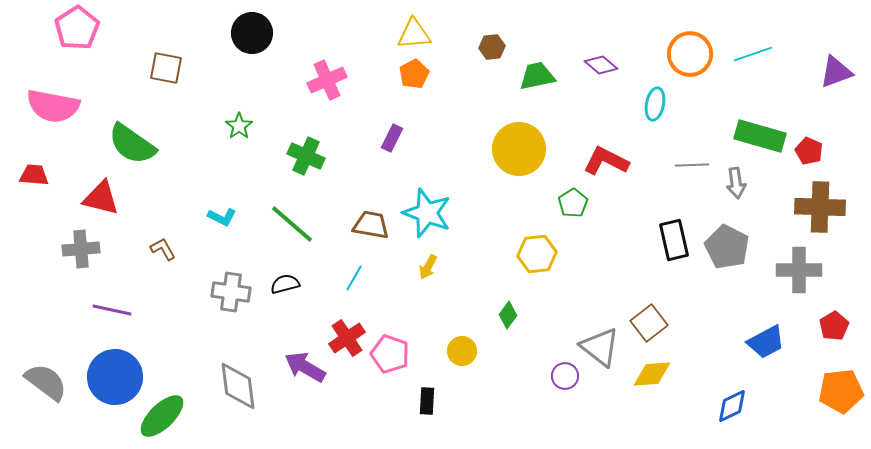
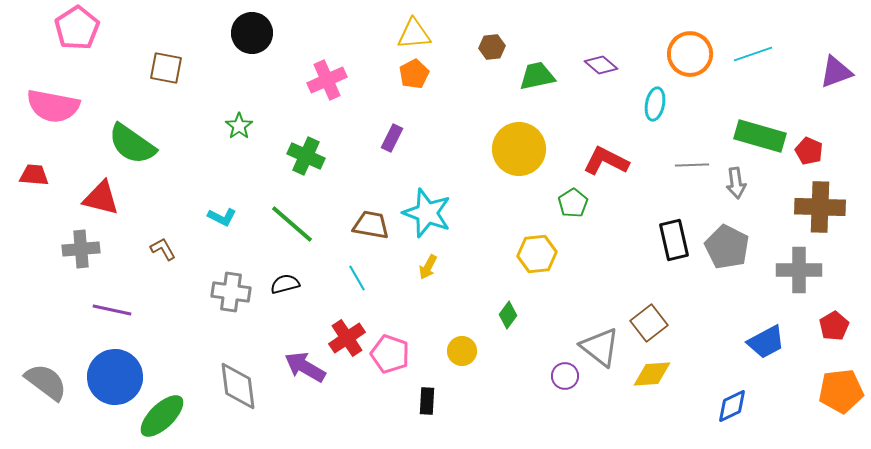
cyan line at (354, 278): moved 3 px right; rotated 60 degrees counterclockwise
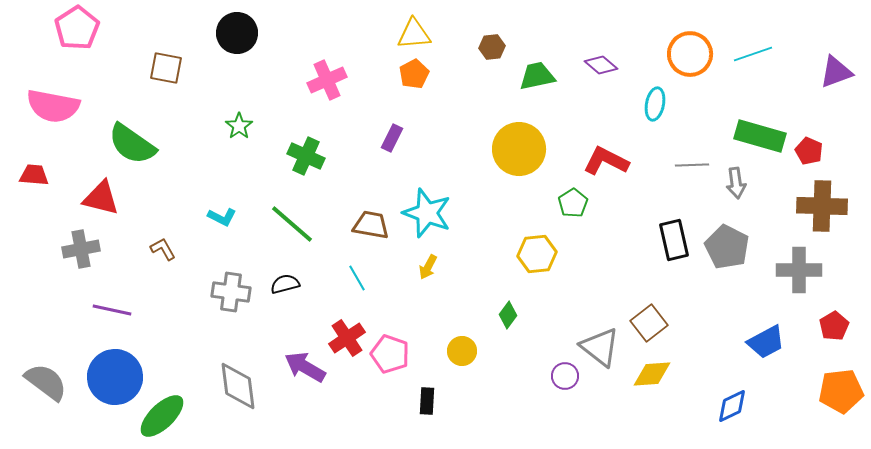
black circle at (252, 33): moved 15 px left
brown cross at (820, 207): moved 2 px right, 1 px up
gray cross at (81, 249): rotated 6 degrees counterclockwise
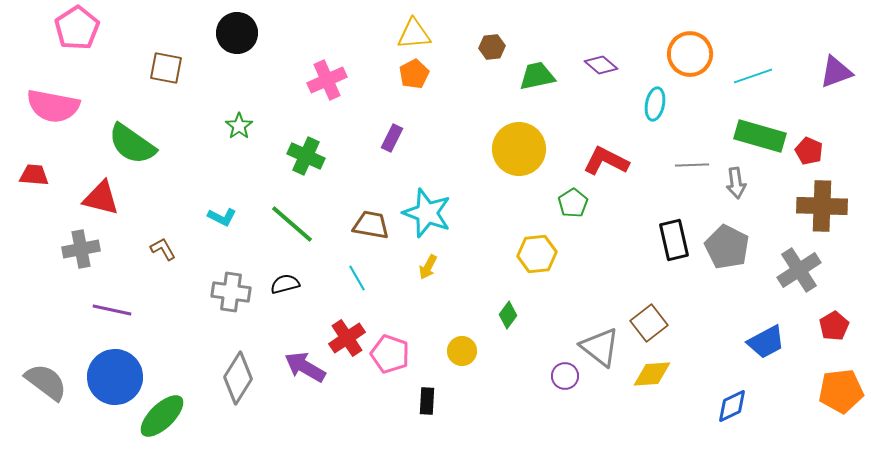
cyan line at (753, 54): moved 22 px down
gray cross at (799, 270): rotated 33 degrees counterclockwise
gray diamond at (238, 386): moved 8 px up; rotated 39 degrees clockwise
